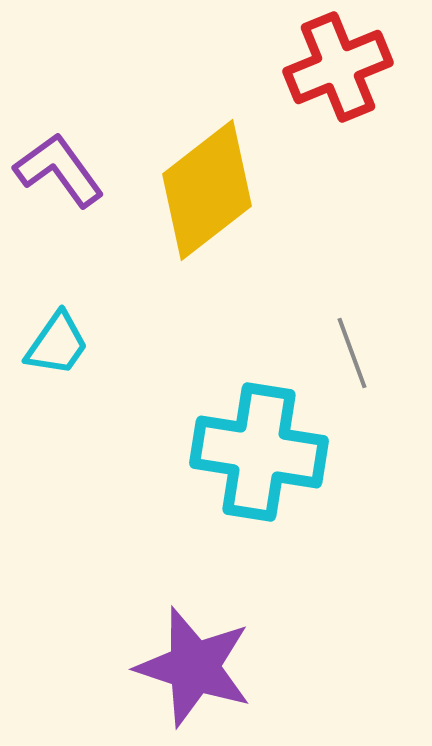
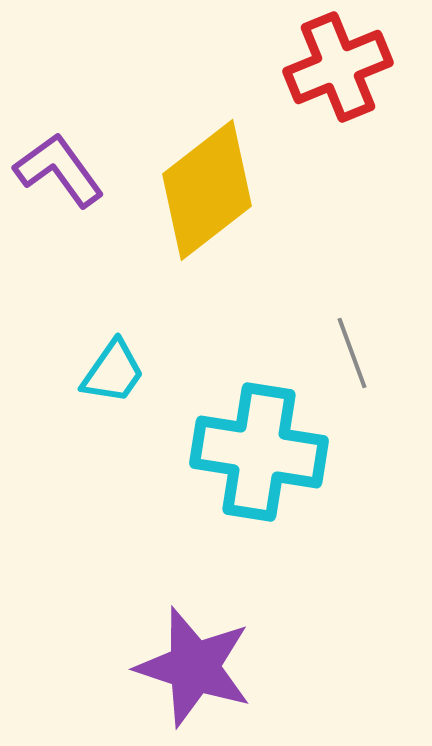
cyan trapezoid: moved 56 px right, 28 px down
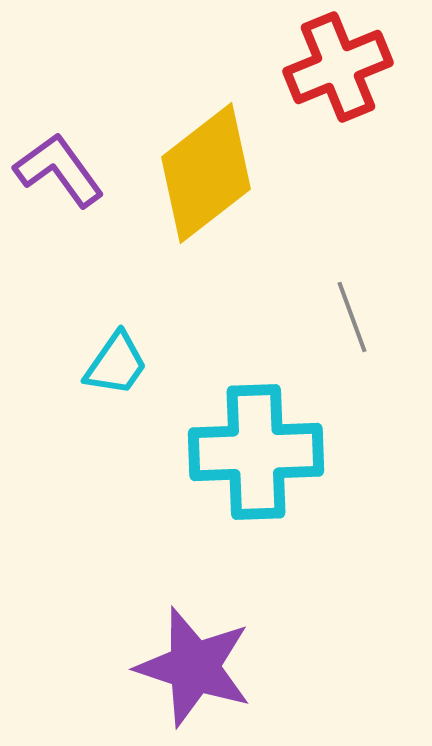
yellow diamond: moved 1 px left, 17 px up
gray line: moved 36 px up
cyan trapezoid: moved 3 px right, 8 px up
cyan cross: moved 3 px left; rotated 11 degrees counterclockwise
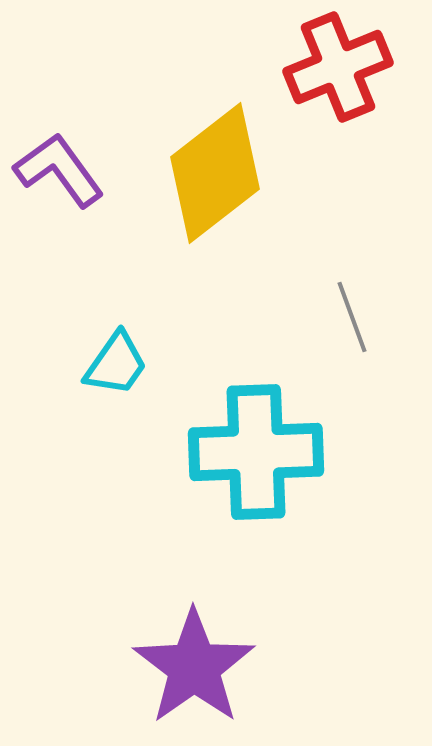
yellow diamond: moved 9 px right
purple star: rotated 19 degrees clockwise
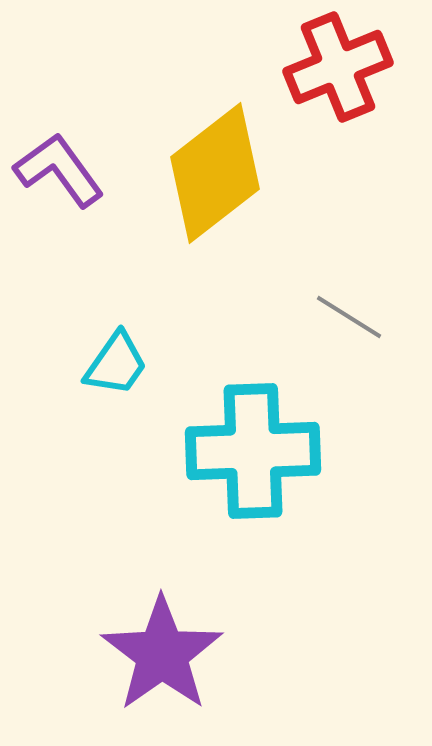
gray line: moved 3 px left; rotated 38 degrees counterclockwise
cyan cross: moved 3 px left, 1 px up
purple star: moved 32 px left, 13 px up
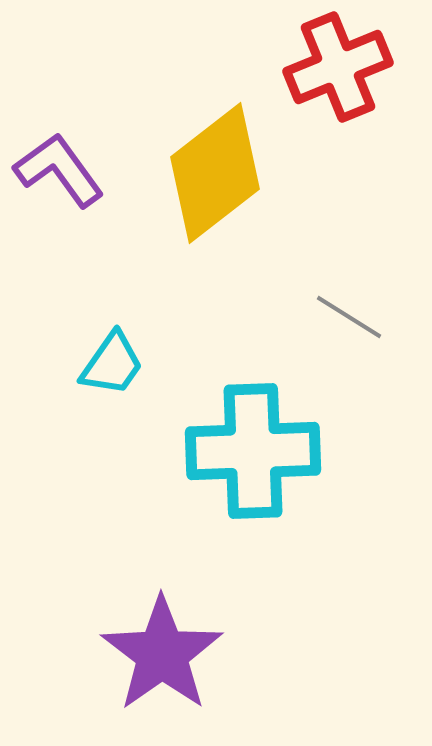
cyan trapezoid: moved 4 px left
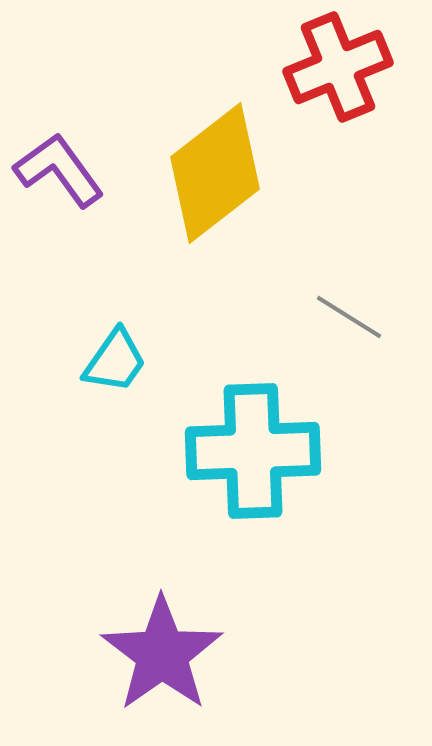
cyan trapezoid: moved 3 px right, 3 px up
